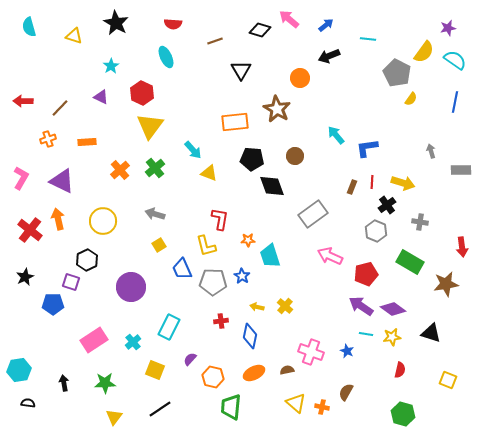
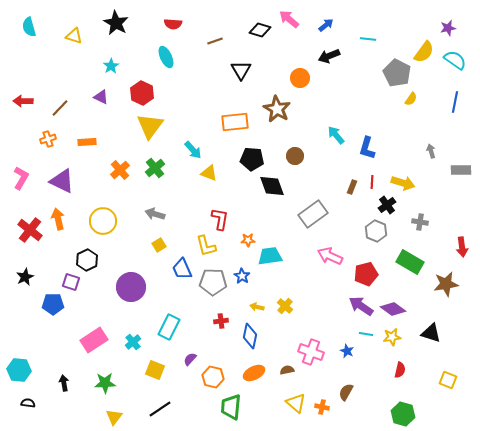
blue L-shape at (367, 148): rotated 65 degrees counterclockwise
cyan trapezoid at (270, 256): rotated 100 degrees clockwise
cyan hexagon at (19, 370): rotated 15 degrees clockwise
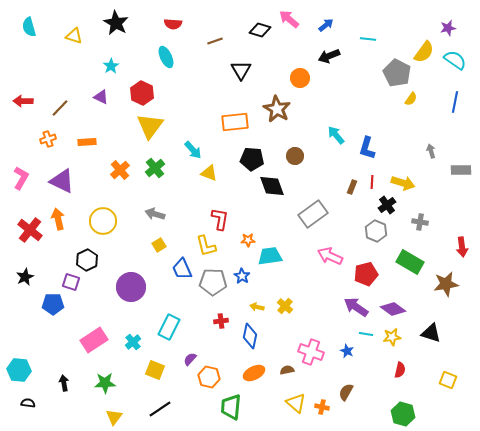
purple arrow at (361, 306): moved 5 px left, 1 px down
orange hexagon at (213, 377): moved 4 px left
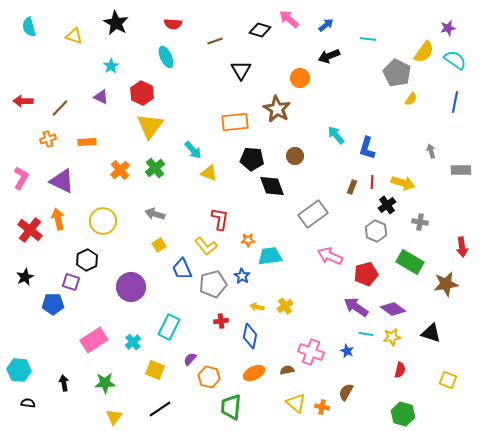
yellow L-shape at (206, 246): rotated 25 degrees counterclockwise
gray pentagon at (213, 282): moved 2 px down; rotated 16 degrees counterclockwise
yellow cross at (285, 306): rotated 14 degrees clockwise
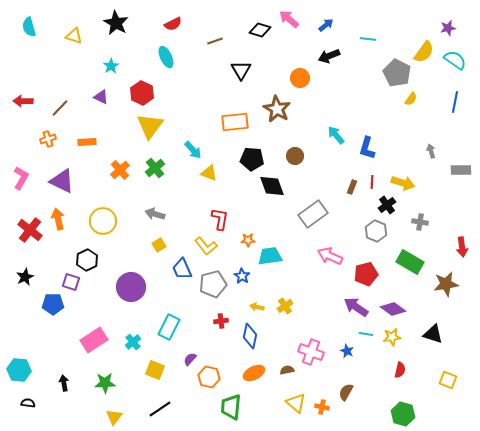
red semicircle at (173, 24): rotated 30 degrees counterclockwise
black triangle at (431, 333): moved 2 px right, 1 px down
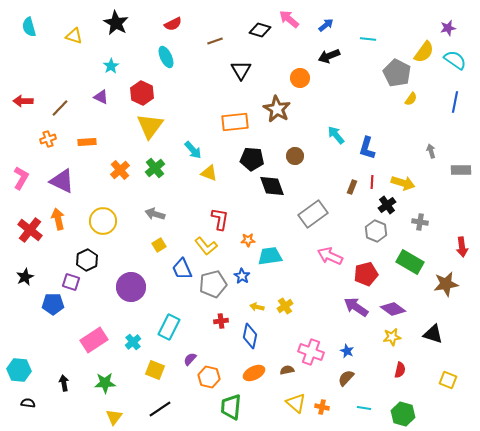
cyan line at (366, 334): moved 2 px left, 74 px down
brown semicircle at (346, 392): moved 14 px up; rotated 12 degrees clockwise
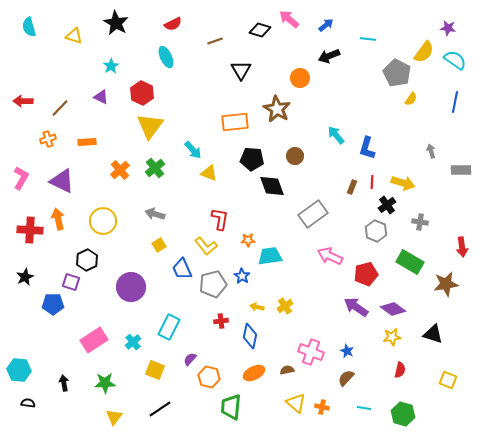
purple star at (448, 28): rotated 21 degrees clockwise
red cross at (30, 230): rotated 35 degrees counterclockwise
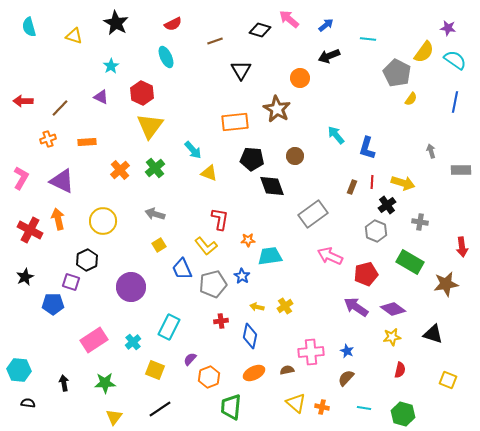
red cross at (30, 230): rotated 25 degrees clockwise
pink cross at (311, 352): rotated 25 degrees counterclockwise
orange hexagon at (209, 377): rotated 25 degrees clockwise
